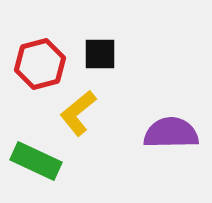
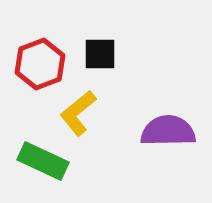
red hexagon: rotated 6 degrees counterclockwise
purple semicircle: moved 3 px left, 2 px up
green rectangle: moved 7 px right
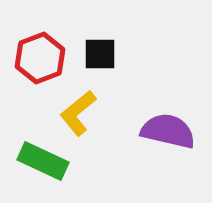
red hexagon: moved 6 px up
purple semicircle: rotated 14 degrees clockwise
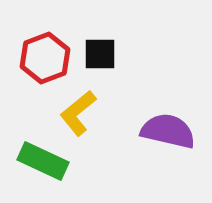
red hexagon: moved 5 px right
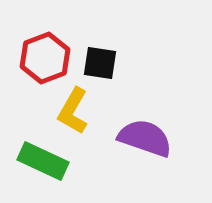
black square: moved 9 px down; rotated 9 degrees clockwise
yellow L-shape: moved 5 px left, 2 px up; rotated 21 degrees counterclockwise
purple semicircle: moved 23 px left, 7 px down; rotated 6 degrees clockwise
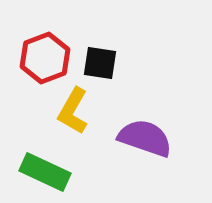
green rectangle: moved 2 px right, 11 px down
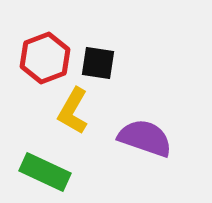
black square: moved 2 px left
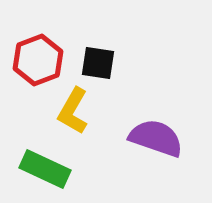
red hexagon: moved 7 px left, 2 px down
purple semicircle: moved 11 px right
green rectangle: moved 3 px up
